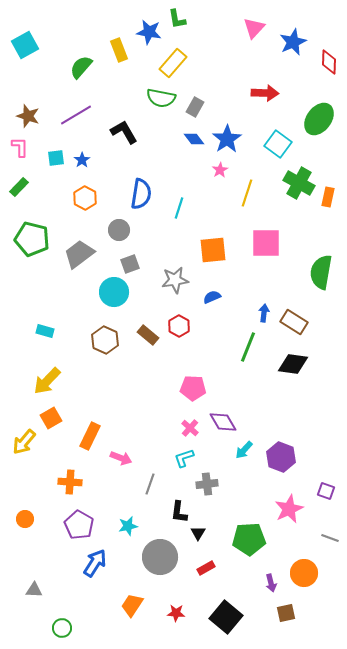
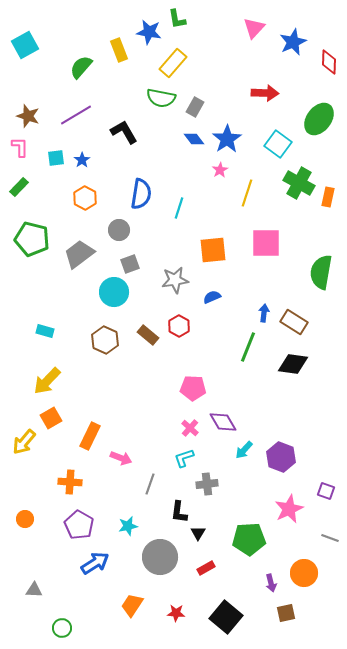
blue arrow at (95, 563): rotated 24 degrees clockwise
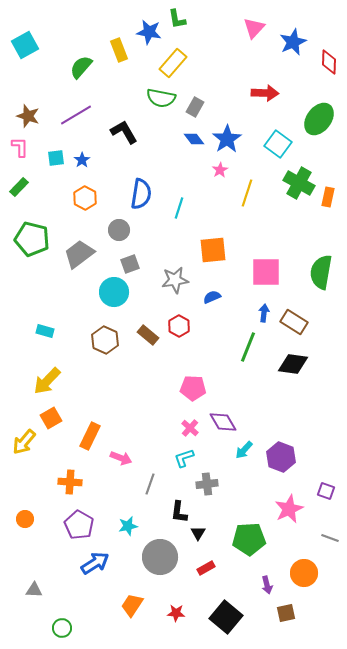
pink square at (266, 243): moved 29 px down
purple arrow at (271, 583): moved 4 px left, 2 px down
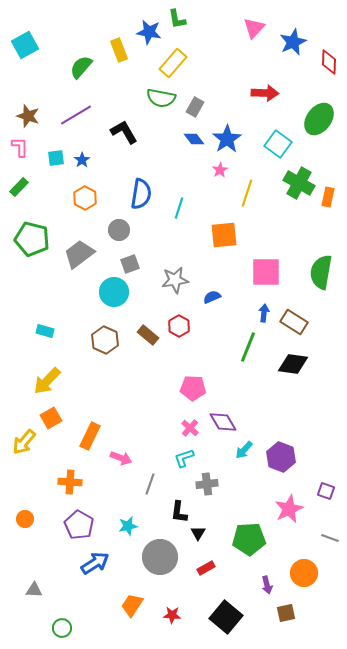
orange square at (213, 250): moved 11 px right, 15 px up
red star at (176, 613): moved 4 px left, 2 px down
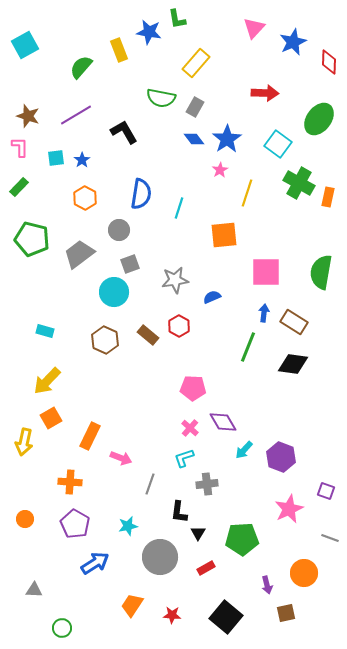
yellow rectangle at (173, 63): moved 23 px right
yellow arrow at (24, 442): rotated 28 degrees counterclockwise
purple pentagon at (79, 525): moved 4 px left, 1 px up
green pentagon at (249, 539): moved 7 px left
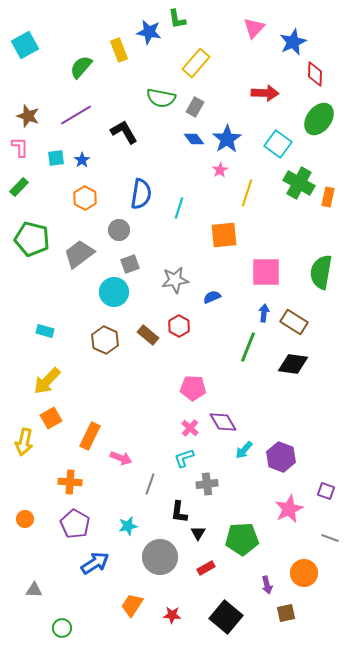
red diamond at (329, 62): moved 14 px left, 12 px down
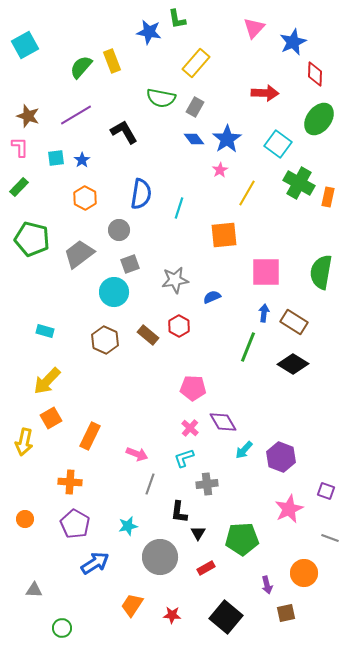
yellow rectangle at (119, 50): moved 7 px left, 11 px down
yellow line at (247, 193): rotated 12 degrees clockwise
black diamond at (293, 364): rotated 24 degrees clockwise
pink arrow at (121, 458): moved 16 px right, 4 px up
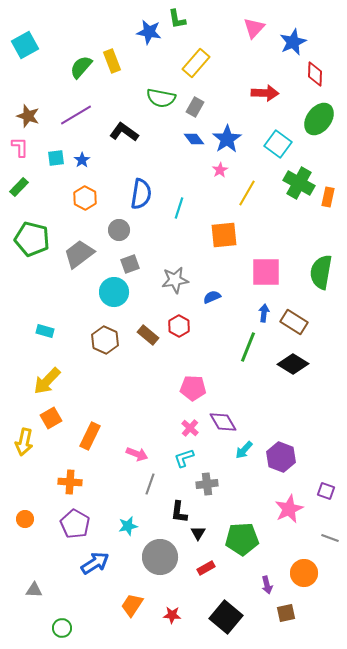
black L-shape at (124, 132): rotated 24 degrees counterclockwise
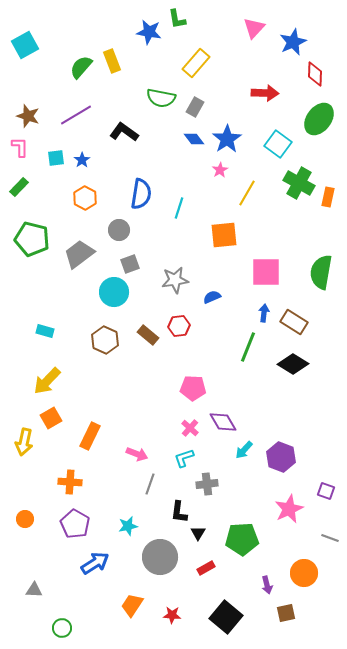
red hexagon at (179, 326): rotated 25 degrees clockwise
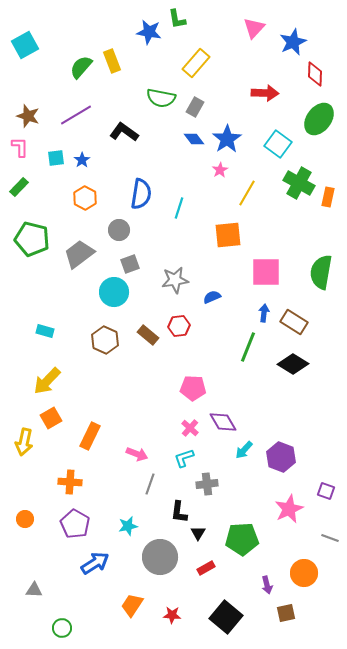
orange square at (224, 235): moved 4 px right
